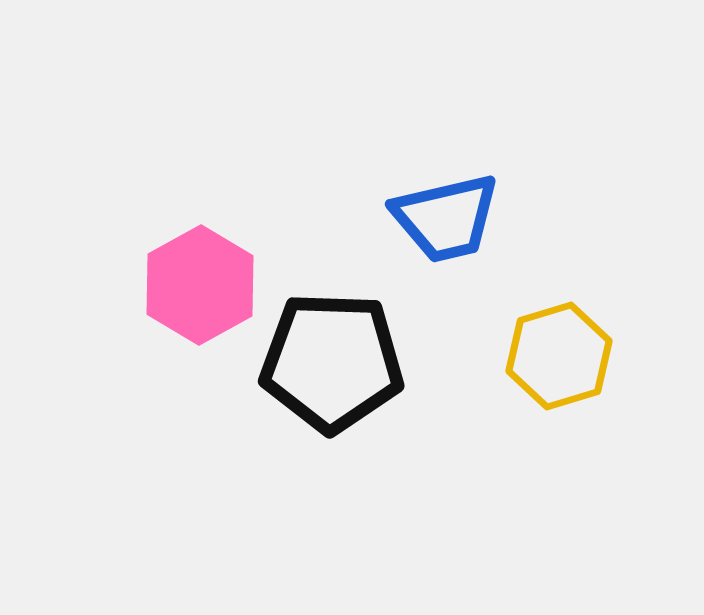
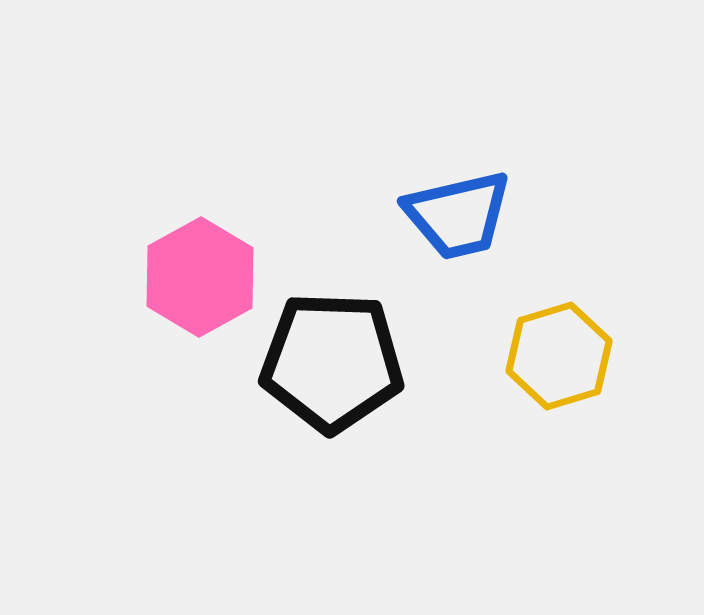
blue trapezoid: moved 12 px right, 3 px up
pink hexagon: moved 8 px up
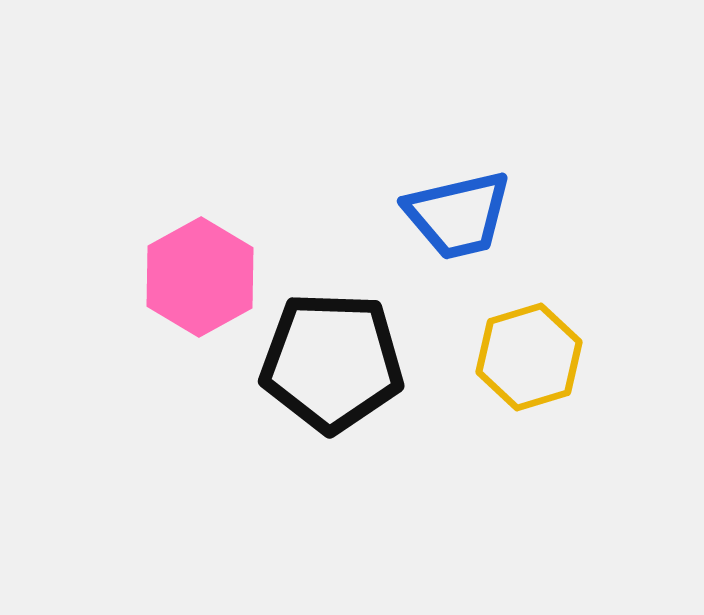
yellow hexagon: moved 30 px left, 1 px down
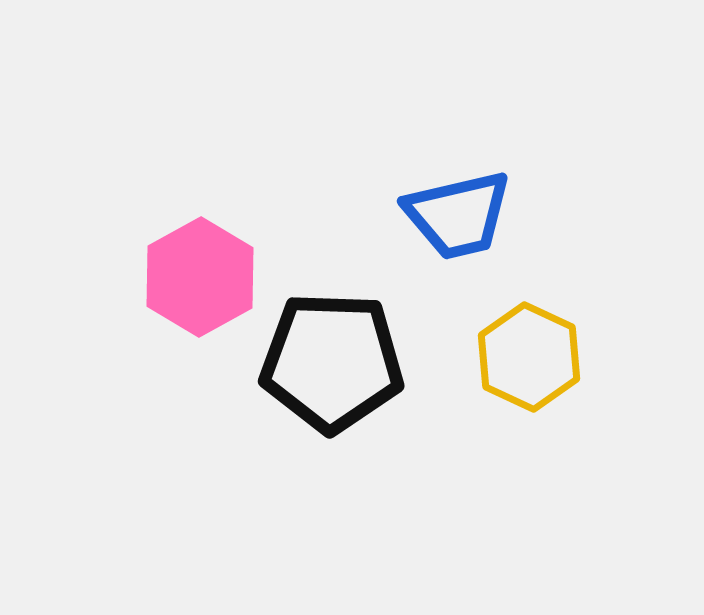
yellow hexagon: rotated 18 degrees counterclockwise
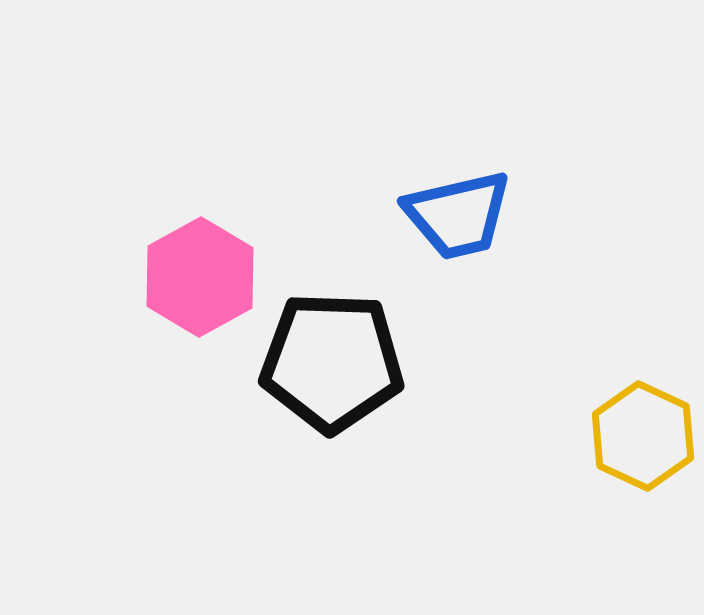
yellow hexagon: moved 114 px right, 79 px down
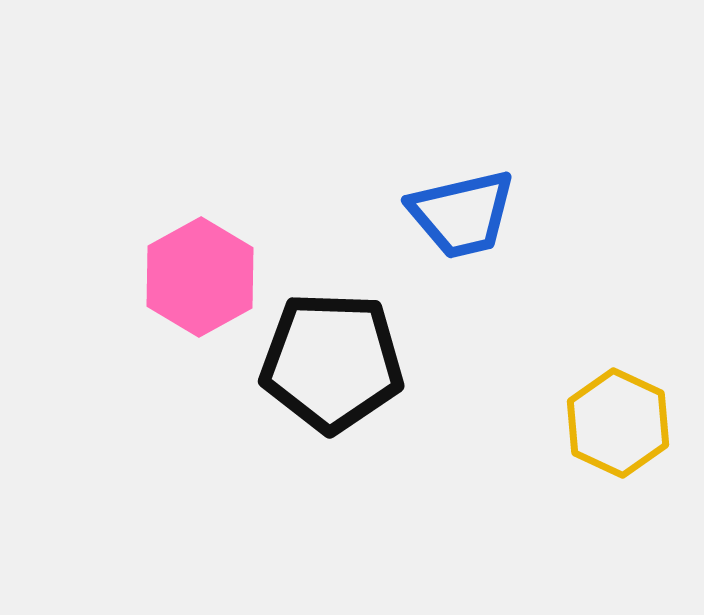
blue trapezoid: moved 4 px right, 1 px up
yellow hexagon: moved 25 px left, 13 px up
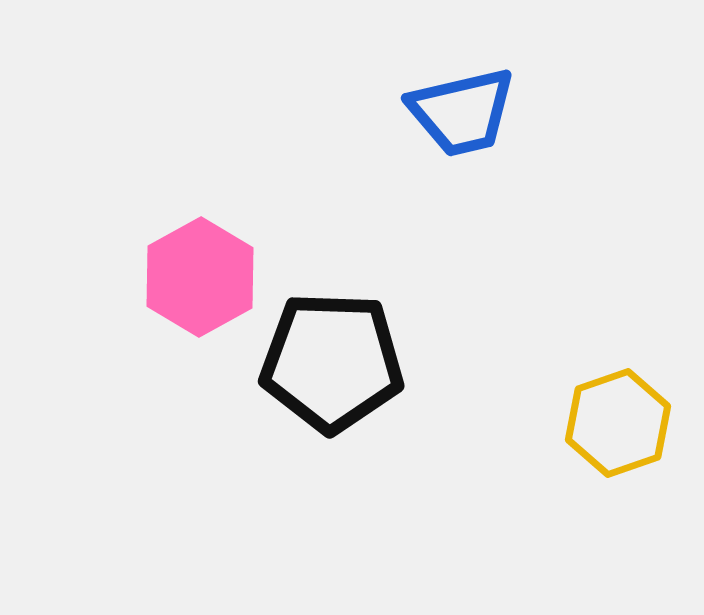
blue trapezoid: moved 102 px up
yellow hexagon: rotated 16 degrees clockwise
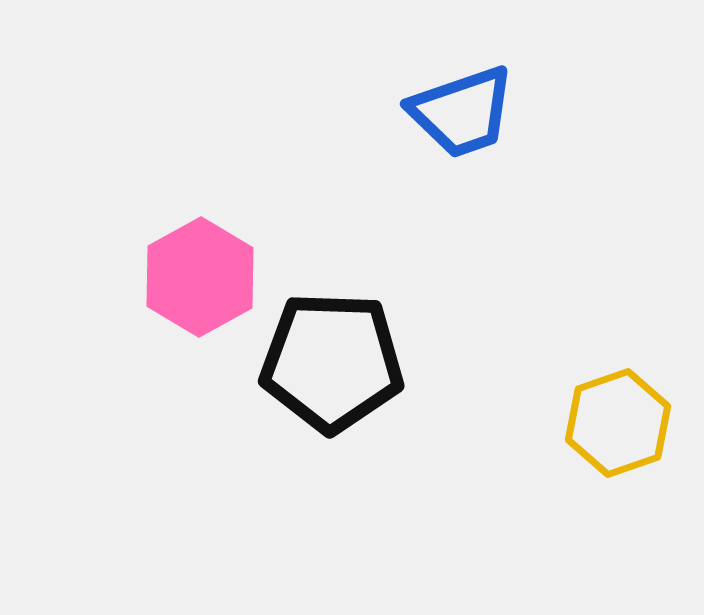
blue trapezoid: rotated 6 degrees counterclockwise
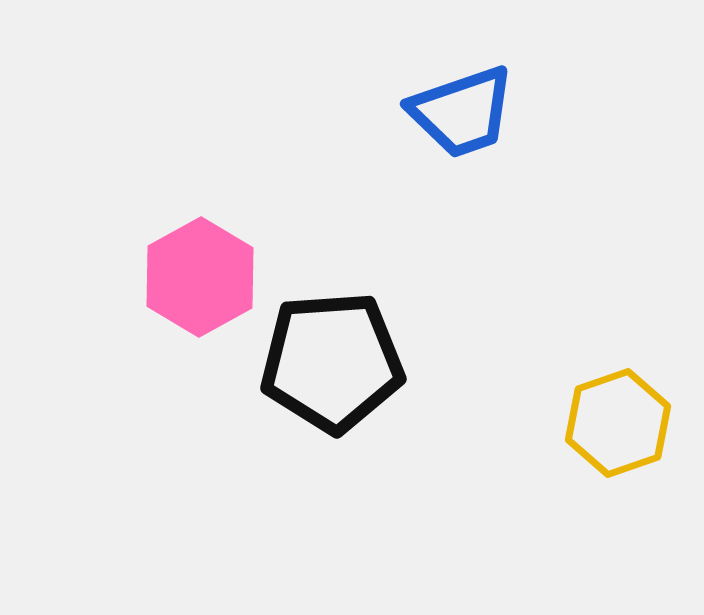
black pentagon: rotated 6 degrees counterclockwise
